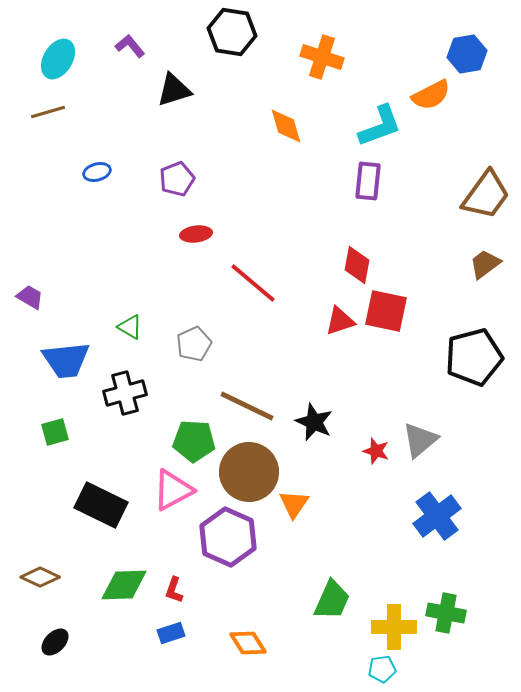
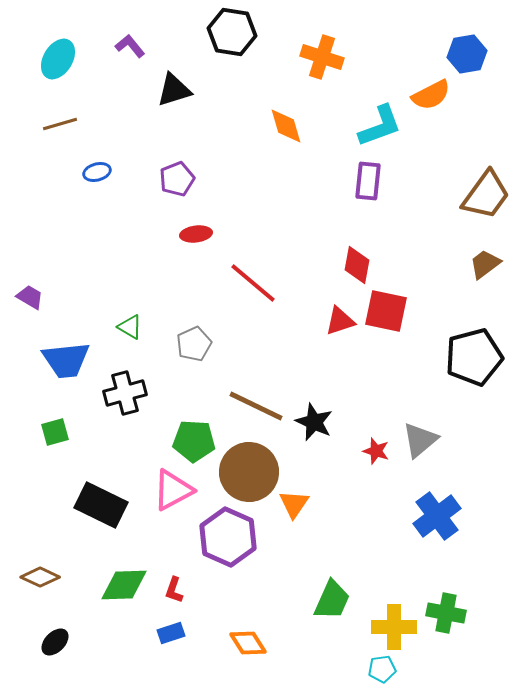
brown line at (48, 112): moved 12 px right, 12 px down
brown line at (247, 406): moved 9 px right
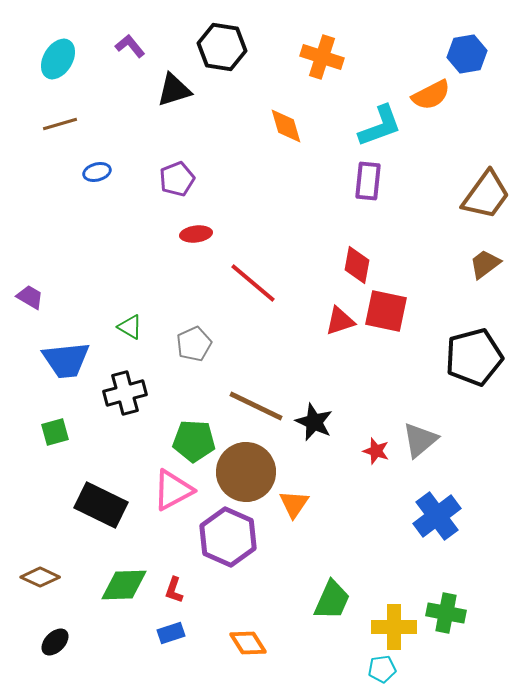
black hexagon at (232, 32): moved 10 px left, 15 px down
brown circle at (249, 472): moved 3 px left
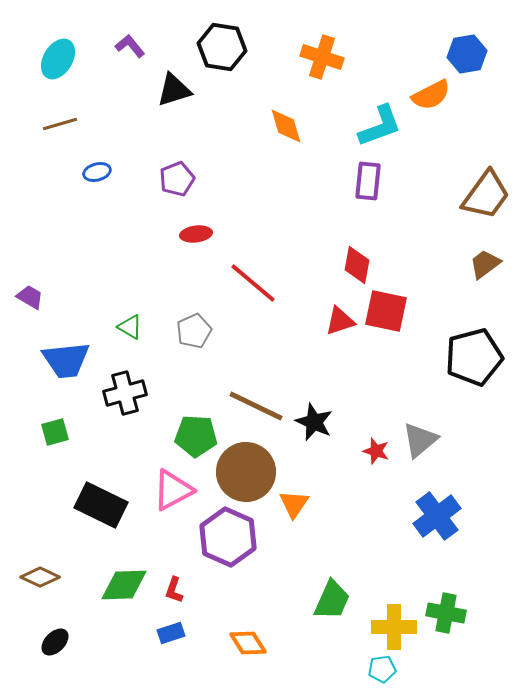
gray pentagon at (194, 344): moved 13 px up
green pentagon at (194, 441): moved 2 px right, 5 px up
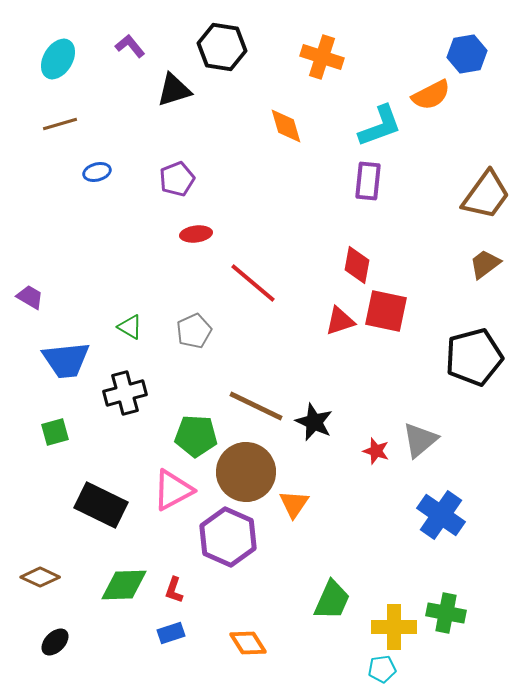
blue cross at (437, 516): moved 4 px right, 1 px up; rotated 18 degrees counterclockwise
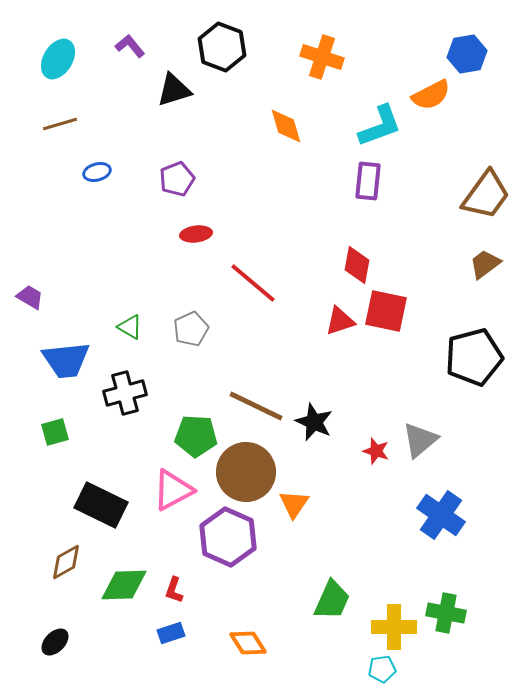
black hexagon at (222, 47): rotated 12 degrees clockwise
gray pentagon at (194, 331): moved 3 px left, 2 px up
brown diamond at (40, 577): moved 26 px right, 15 px up; rotated 54 degrees counterclockwise
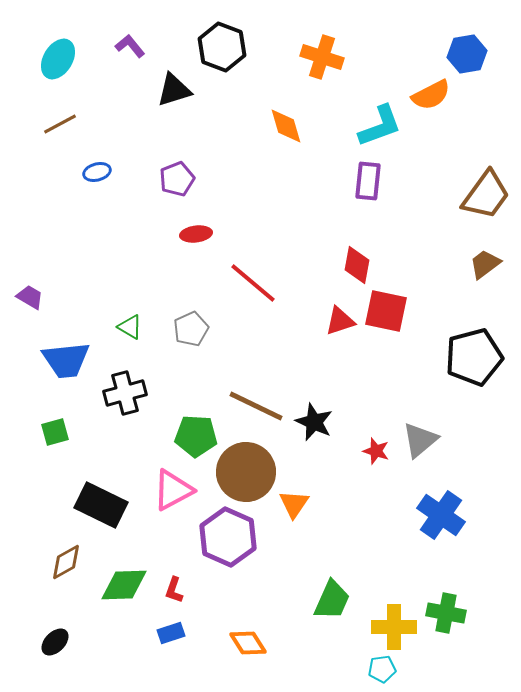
brown line at (60, 124): rotated 12 degrees counterclockwise
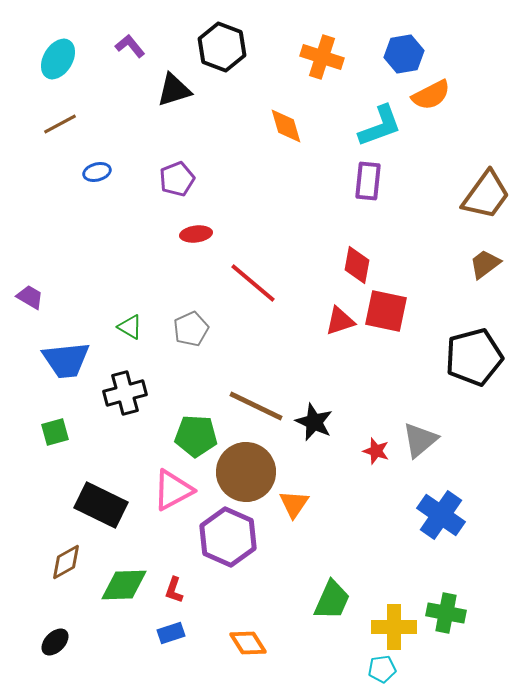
blue hexagon at (467, 54): moved 63 px left
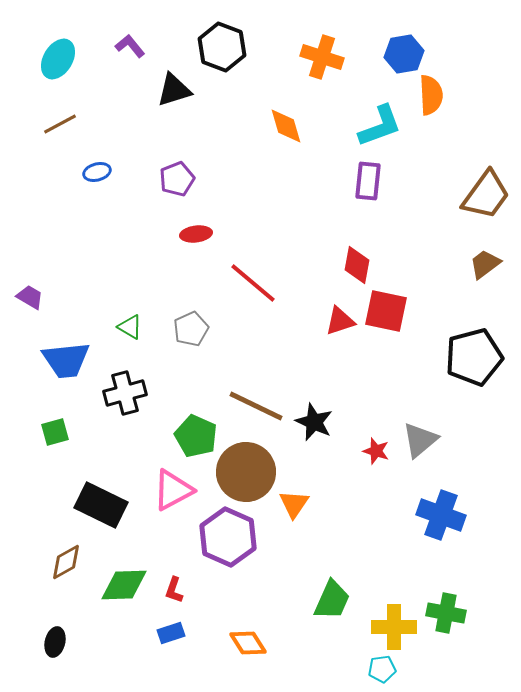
orange semicircle at (431, 95): rotated 66 degrees counterclockwise
green pentagon at (196, 436): rotated 21 degrees clockwise
blue cross at (441, 515): rotated 15 degrees counterclockwise
black ellipse at (55, 642): rotated 32 degrees counterclockwise
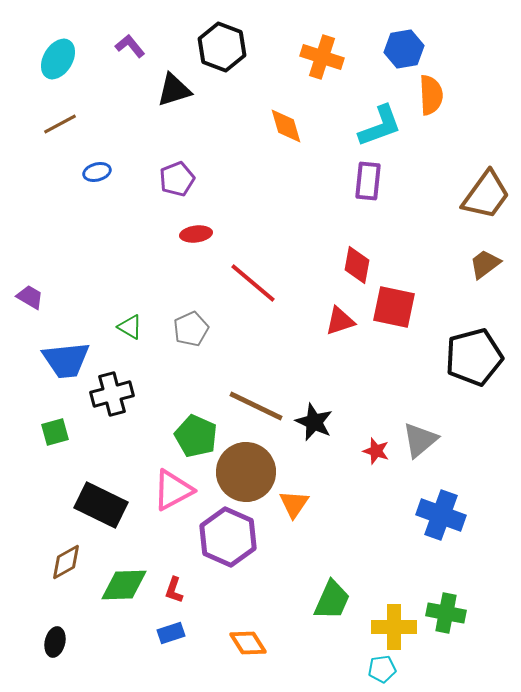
blue hexagon at (404, 54): moved 5 px up
red square at (386, 311): moved 8 px right, 4 px up
black cross at (125, 393): moved 13 px left, 1 px down
